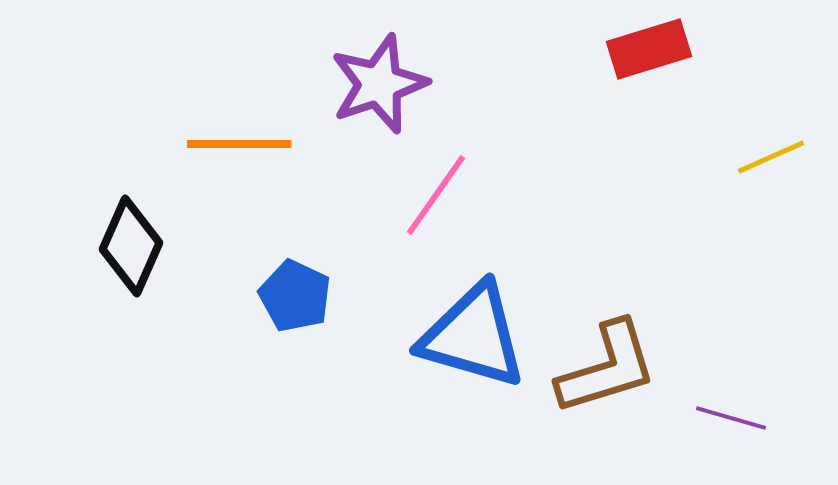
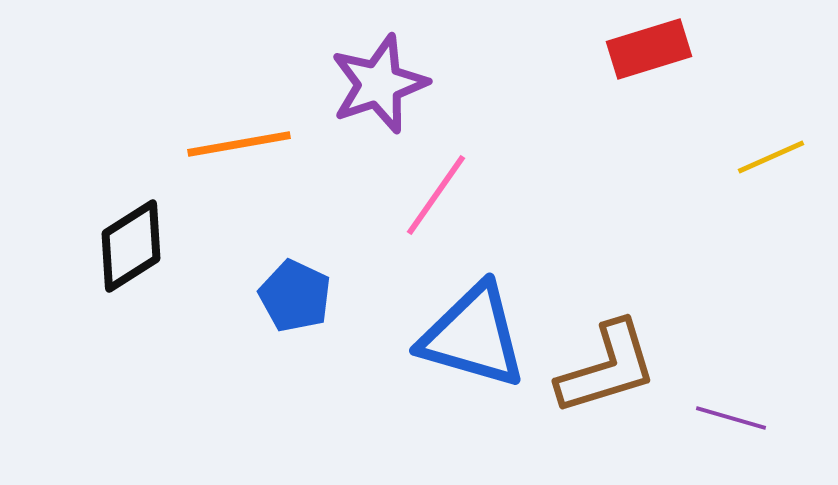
orange line: rotated 10 degrees counterclockwise
black diamond: rotated 34 degrees clockwise
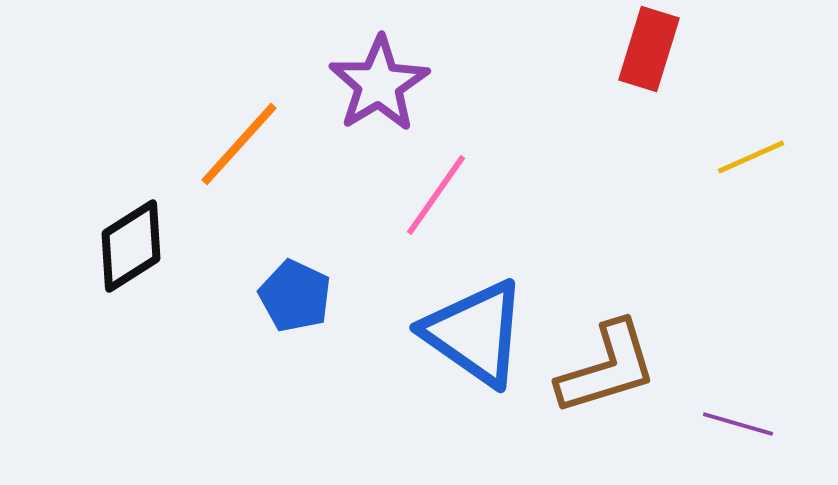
red rectangle: rotated 56 degrees counterclockwise
purple star: rotated 12 degrees counterclockwise
orange line: rotated 38 degrees counterclockwise
yellow line: moved 20 px left
blue triangle: moved 2 px right, 3 px up; rotated 19 degrees clockwise
purple line: moved 7 px right, 6 px down
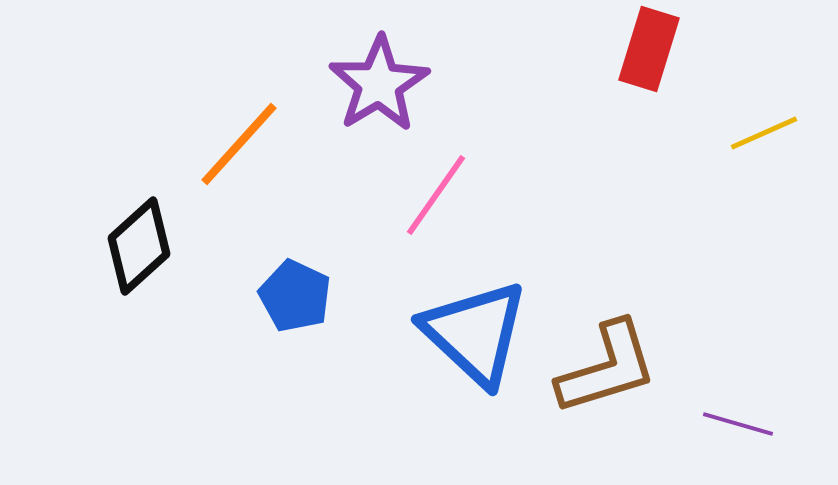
yellow line: moved 13 px right, 24 px up
black diamond: moved 8 px right; rotated 10 degrees counterclockwise
blue triangle: rotated 8 degrees clockwise
